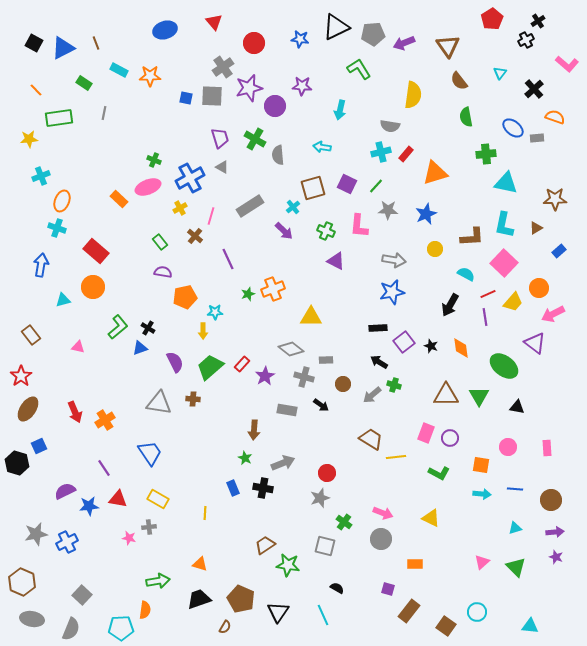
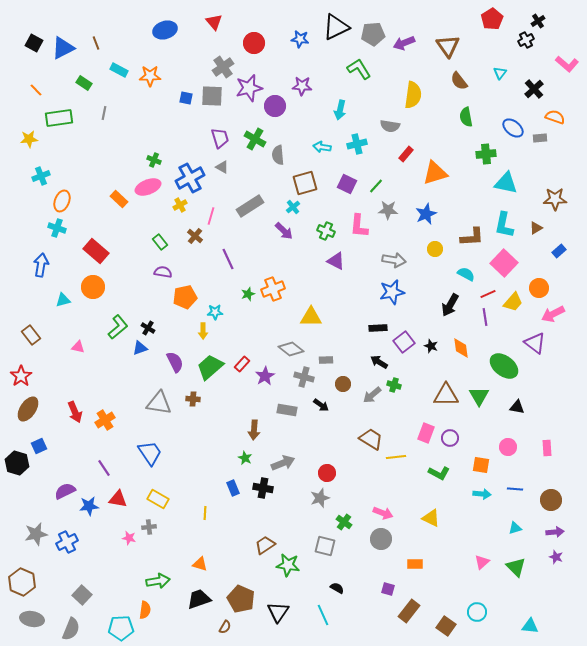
gray rectangle at (537, 138): moved 3 px right
cyan cross at (381, 152): moved 24 px left, 8 px up
brown square at (313, 188): moved 8 px left, 5 px up
yellow cross at (180, 208): moved 3 px up
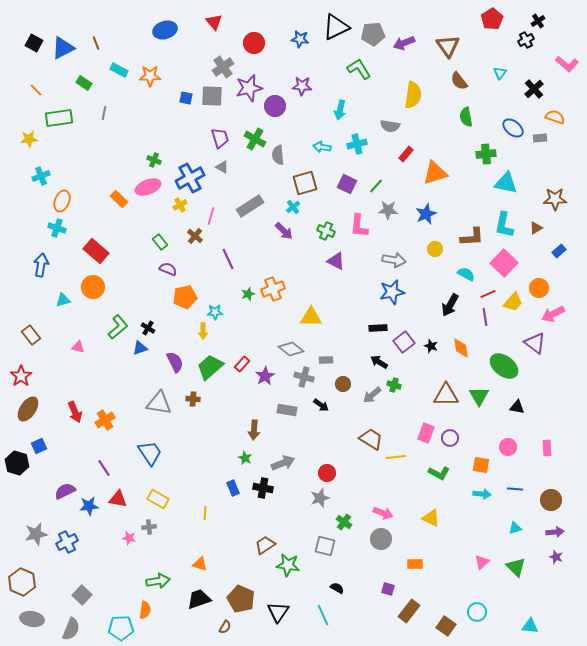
purple semicircle at (163, 272): moved 5 px right, 3 px up; rotated 12 degrees clockwise
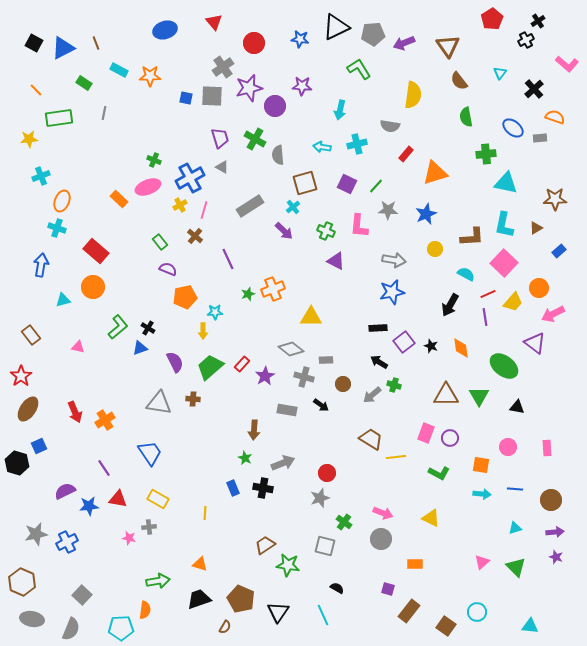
pink line at (211, 216): moved 7 px left, 6 px up
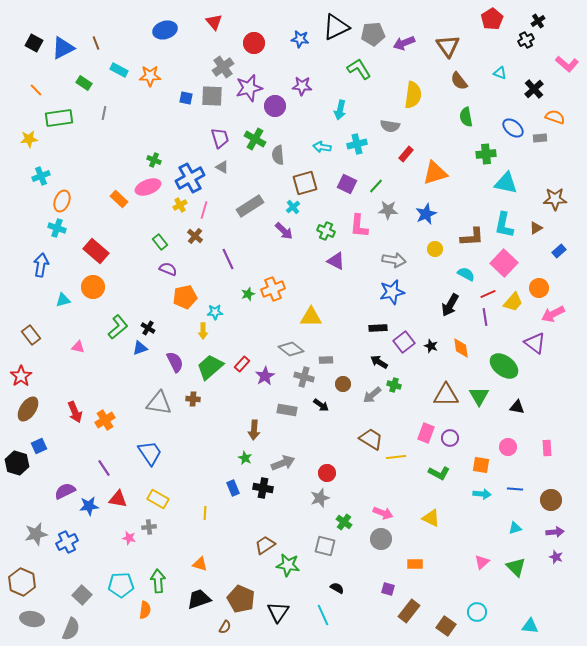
cyan triangle at (500, 73): rotated 48 degrees counterclockwise
green arrow at (158, 581): rotated 85 degrees counterclockwise
cyan pentagon at (121, 628): moved 43 px up
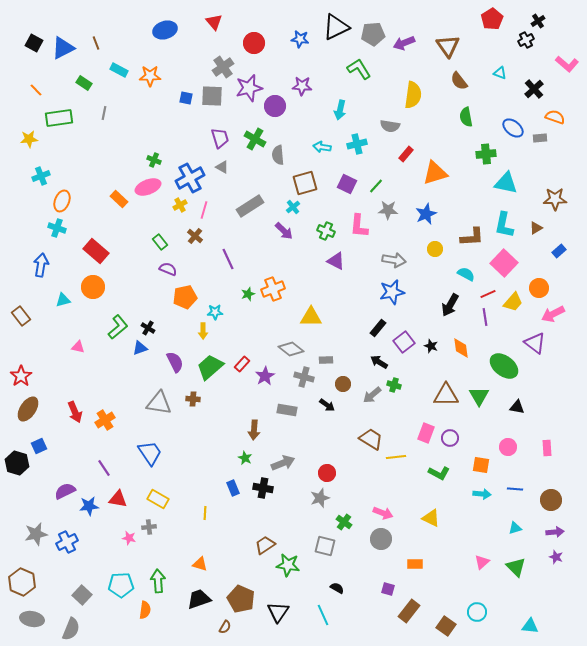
black rectangle at (378, 328): rotated 48 degrees counterclockwise
brown rectangle at (31, 335): moved 10 px left, 19 px up
black arrow at (321, 405): moved 6 px right
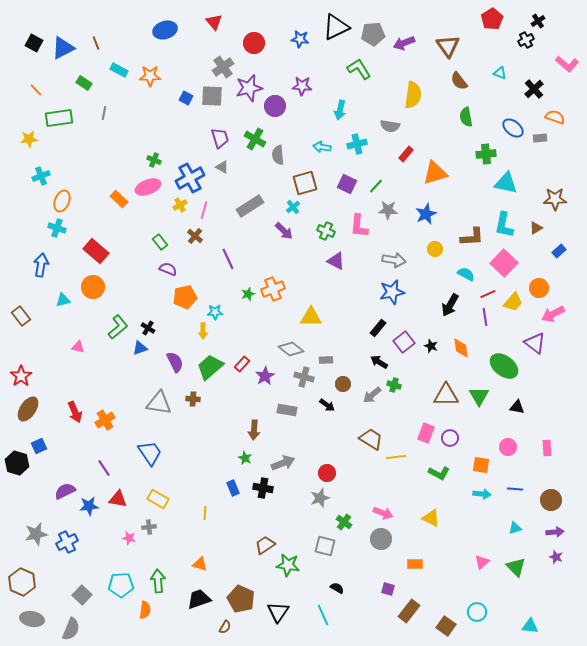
blue square at (186, 98): rotated 16 degrees clockwise
